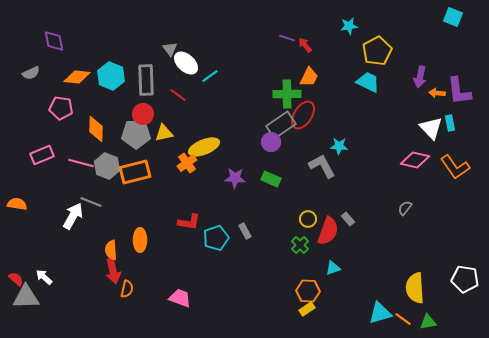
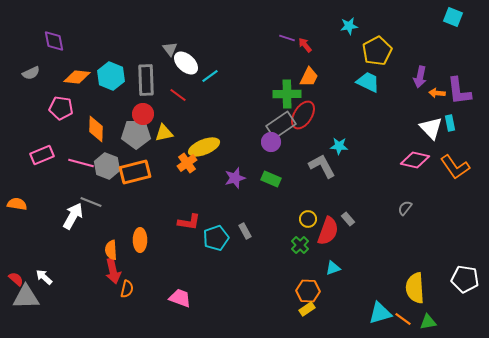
purple star at (235, 178): rotated 20 degrees counterclockwise
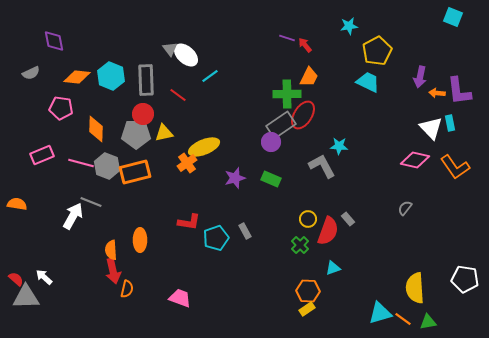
white ellipse at (186, 63): moved 8 px up
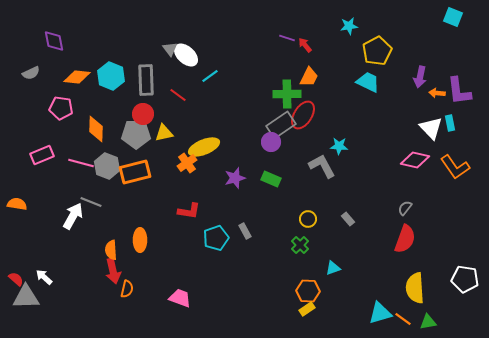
red L-shape at (189, 222): moved 11 px up
red semicircle at (328, 231): moved 77 px right, 8 px down
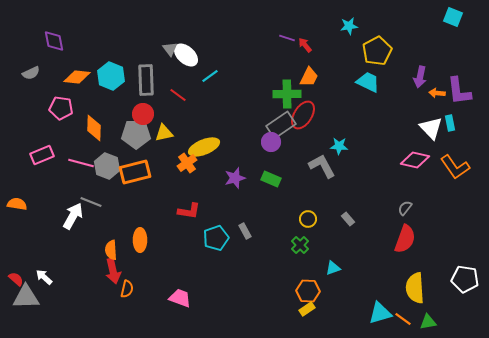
orange diamond at (96, 129): moved 2 px left, 1 px up
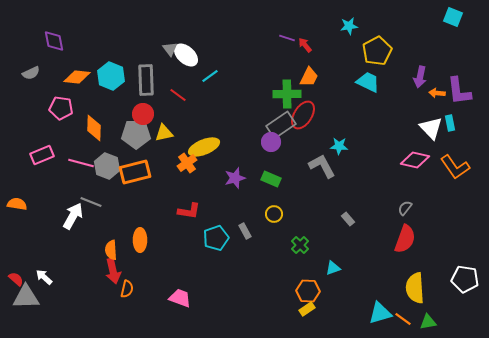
yellow circle at (308, 219): moved 34 px left, 5 px up
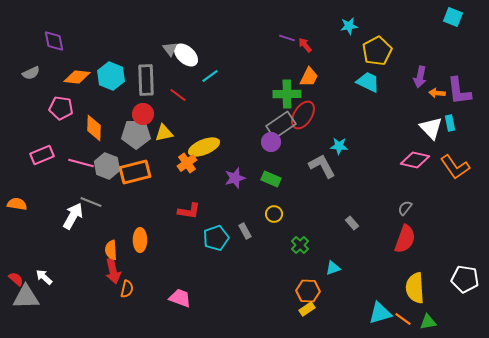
gray rectangle at (348, 219): moved 4 px right, 4 px down
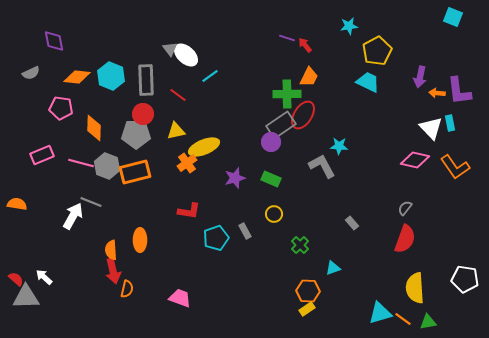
yellow triangle at (164, 133): moved 12 px right, 2 px up
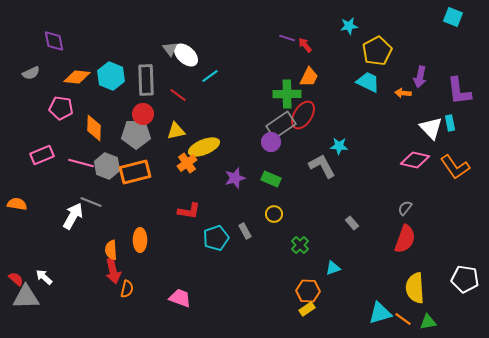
orange arrow at (437, 93): moved 34 px left
